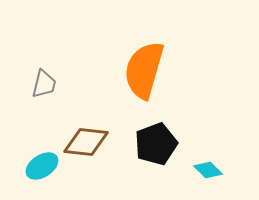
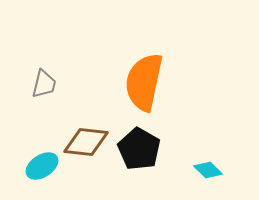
orange semicircle: moved 12 px down; rotated 4 degrees counterclockwise
black pentagon: moved 17 px left, 5 px down; rotated 21 degrees counterclockwise
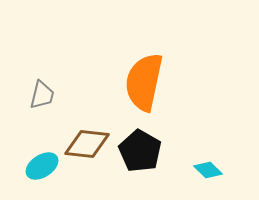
gray trapezoid: moved 2 px left, 11 px down
brown diamond: moved 1 px right, 2 px down
black pentagon: moved 1 px right, 2 px down
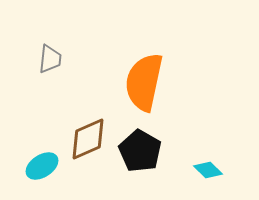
gray trapezoid: moved 8 px right, 36 px up; rotated 8 degrees counterclockwise
brown diamond: moved 1 px right, 5 px up; rotated 30 degrees counterclockwise
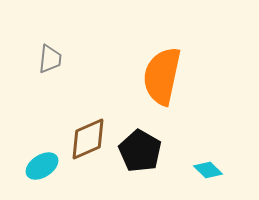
orange semicircle: moved 18 px right, 6 px up
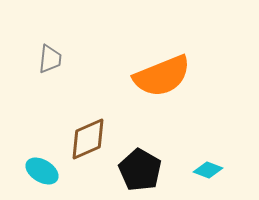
orange semicircle: rotated 124 degrees counterclockwise
black pentagon: moved 19 px down
cyan ellipse: moved 5 px down; rotated 64 degrees clockwise
cyan diamond: rotated 24 degrees counterclockwise
